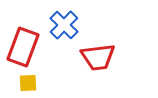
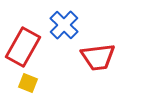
red rectangle: rotated 9 degrees clockwise
yellow square: rotated 24 degrees clockwise
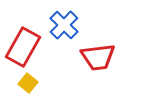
yellow square: rotated 18 degrees clockwise
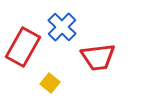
blue cross: moved 2 px left, 2 px down
yellow square: moved 22 px right
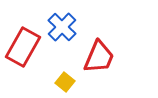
red trapezoid: moved 1 px right; rotated 60 degrees counterclockwise
yellow square: moved 15 px right, 1 px up
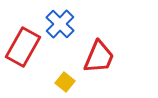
blue cross: moved 2 px left, 3 px up
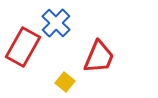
blue cross: moved 4 px left, 1 px up
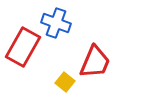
blue cross: rotated 24 degrees counterclockwise
red trapezoid: moved 4 px left, 5 px down
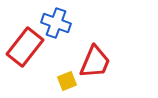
red rectangle: moved 2 px right; rotated 9 degrees clockwise
yellow square: moved 2 px right, 1 px up; rotated 30 degrees clockwise
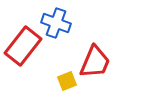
red rectangle: moved 2 px left, 1 px up
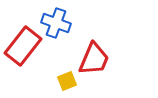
red trapezoid: moved 1 px left, 3 px up
